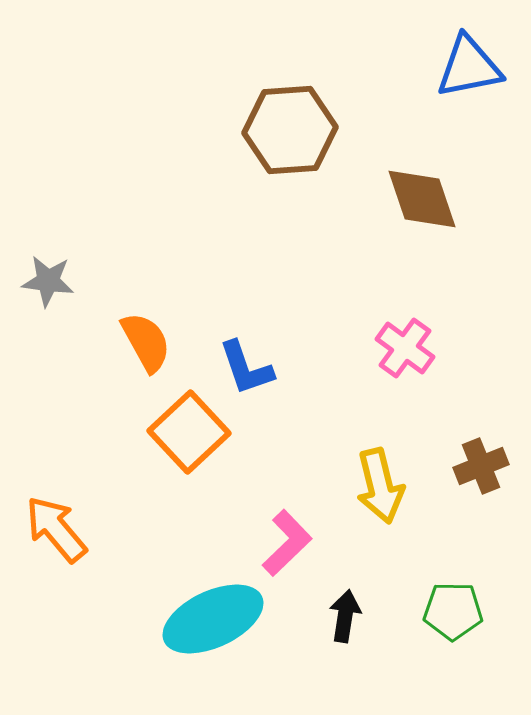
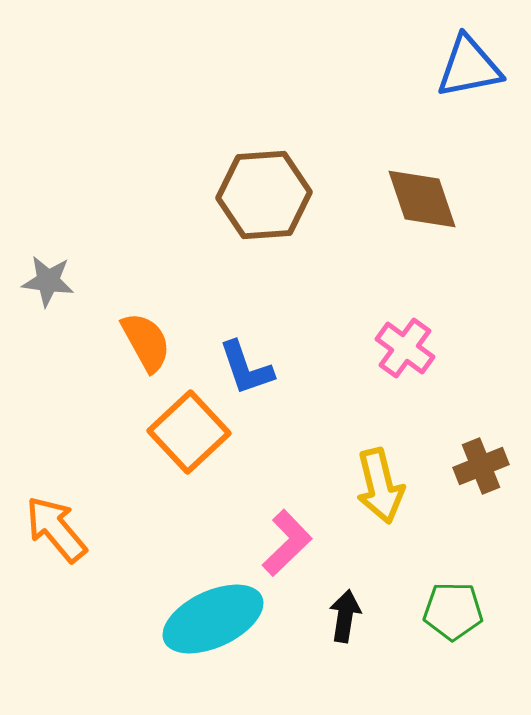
brown hexagon: moved 26 px left, 65 px down
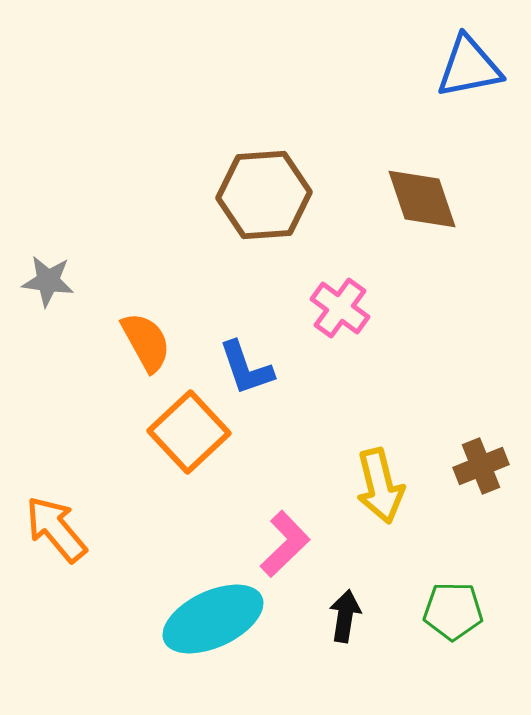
pink cross: moved 65 px left, 40 px up
pink L-shape: moved 2 px left, 1 px down
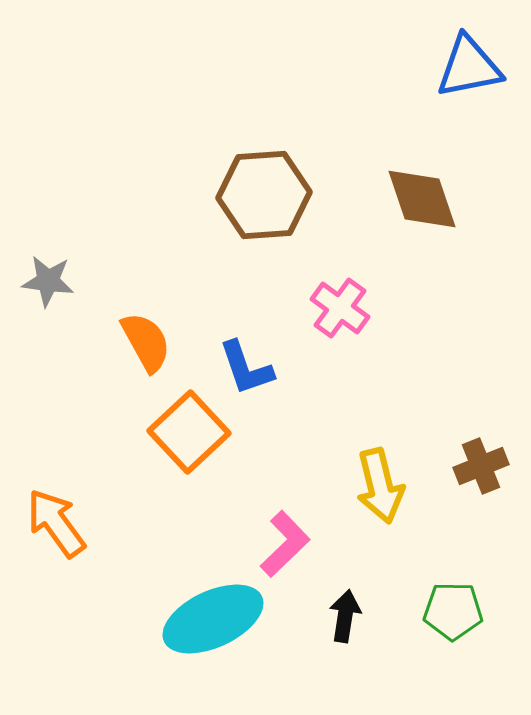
orange arrow: moved 6 px up; rotated 4 degrees clockwise
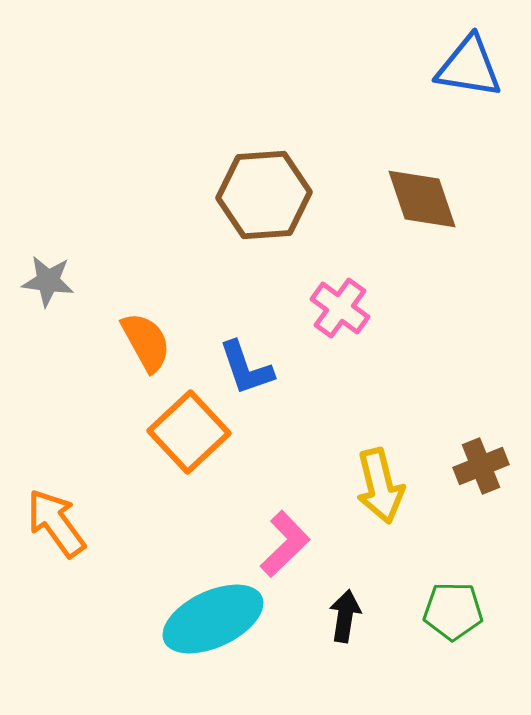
blue triangle: rotated 20 degrees clockwise
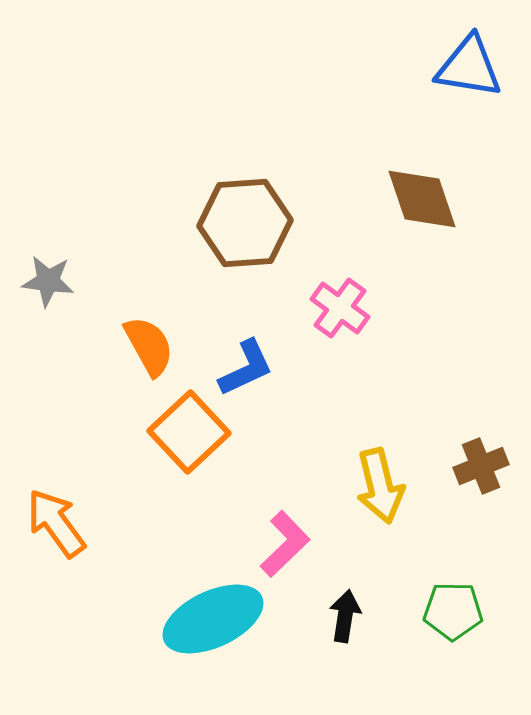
brown hexagon: moved 19 px left, 28 px down
orange semicircle: moved 3 px right, 4 px down
blue L-shape: rotated 96 degrees counterclockwise
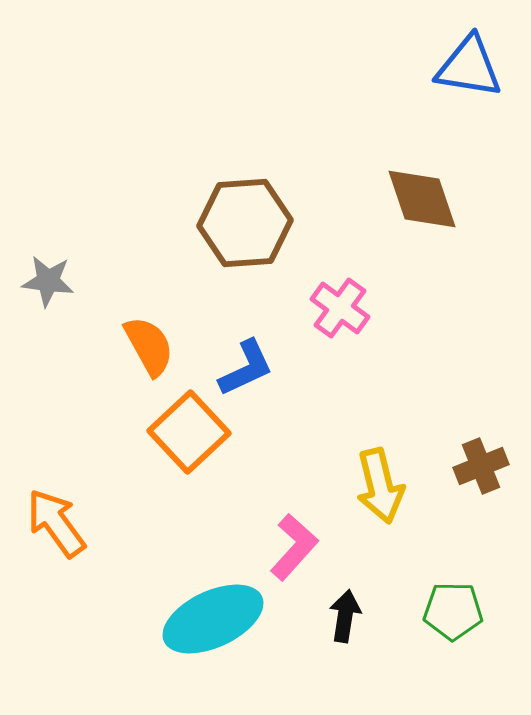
pink L-shape: moved 9 px right, 3 px down; rotated 4 degrees counterclockwise
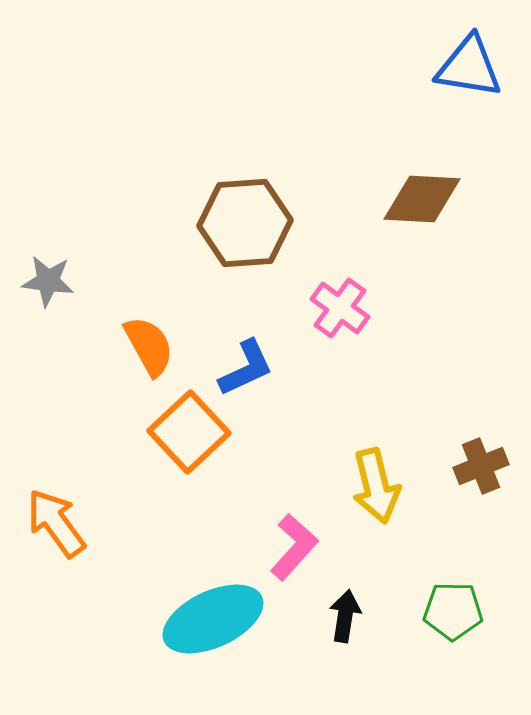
brown diamond: rotated 68 degrees counterclockwise
yellow arrow: moved 4 px left
